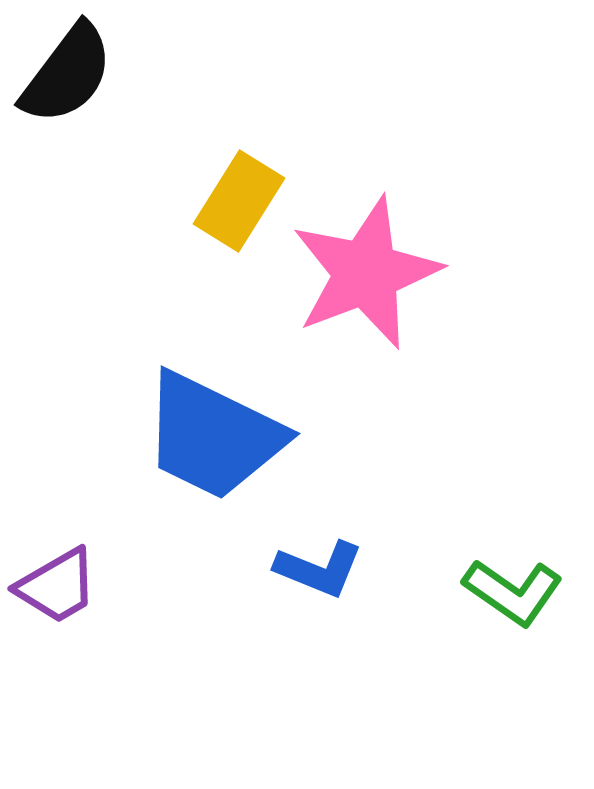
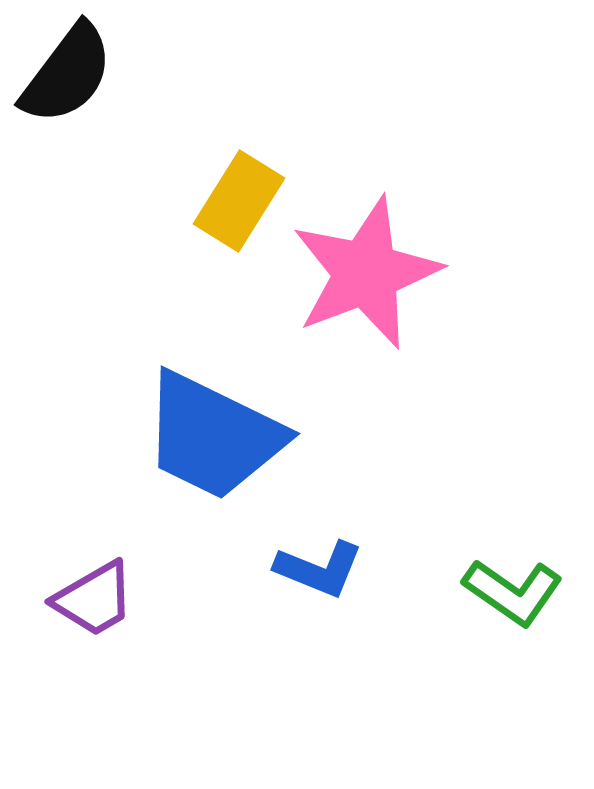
purple trapezoid: moved 37 px right, 13 px down
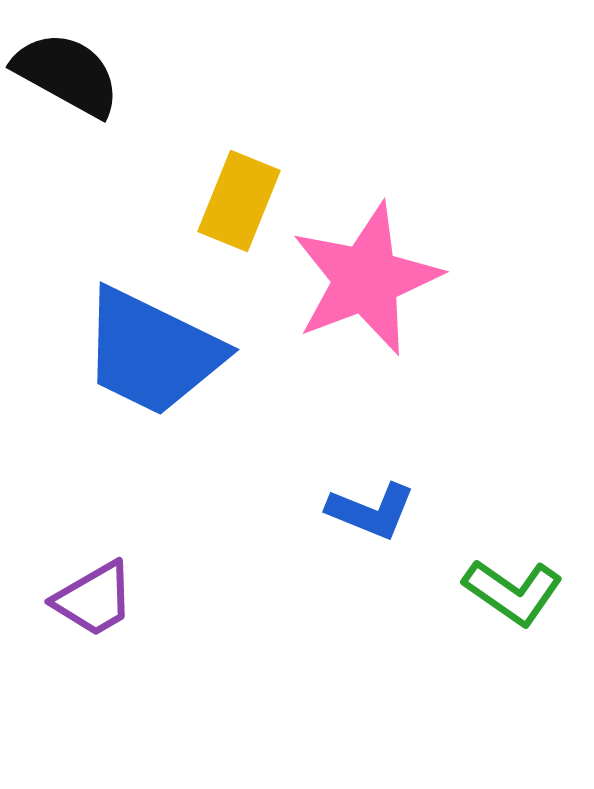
black semicircle: rotated 98 degrees counterclockwise
yellow rectangle: rotated 10 degrees counterclockwise
pink star: moved 6 px down
blue trapezoid: moved 61 px left, 84 px up
blue L-shape: moved 52 px right, 58 px up
